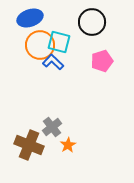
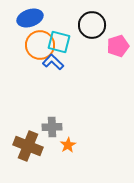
black circle: moved 3 px down
pink pentagon: moved 16 px right, 15 px up
gray cross: rotated 36 degrees clockwise
brown cross: moved 1 px left, 1 px down
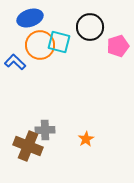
black circle: moved 2 px left, 2 px down
blue L-shape: moved 38 px left
gray cross: moved 7 px left, 3 px down
orange star: moved 18 px right, 6 px up
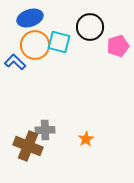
orange circle: moved 5 px left
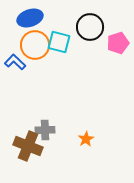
pink pentagon: moved 3 px up
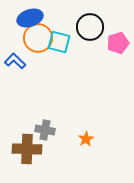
orange circle: moved 3 px right, 7 px up
blue L-shape: moved 1 px up
gray cross: rotated 12 degrees clockwise
brown cross: moved 1 px left, 3 px down; rotated 20 degrees counterclockwise
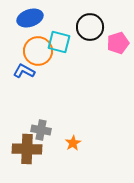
orange circle: moved 13 px down
blue L-shape: moved 9 px right, 10 px down; rotated 15 degrees counterclockwise
gray cross: moved 4 px left
orange star: moved 13 px left, 4 px down
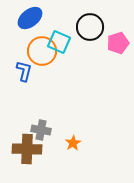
blue ellipse: rotated 20 degrees counterclockwise
cyan square: rotated 10 degrees clockwise
orange circle: moved 4 px right
blue L-shape: rotated 75 degrees clockwise
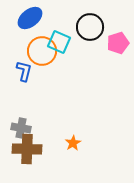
gray cross: moved 20 px left, 2 px up
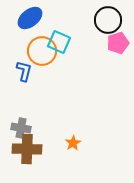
black circle: moved 18 px right, 7 px up
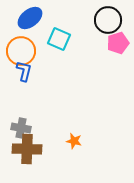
cyan square: moved 3 px up
orange circle: moved 21 px left
orange star: moved 1 px right, 2 px up; rotated 28 degrees counterclockwise
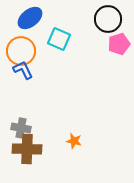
black circle: moved 1 px up
pink pentagon: moved 1 px right, 1 px down
blue L-shape: moved 1 px left, 1 px up; rotated 40 degrees counterclockwise
